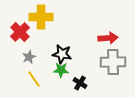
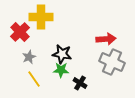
red arrow: moved 2 px left, 1 px down
gray cross: moved 1 px left; rotated 25 degrees clockwise
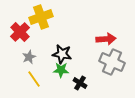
yellow cross: rotated 20 degrees counterclockwise
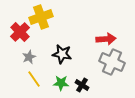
green star: moved 13 px down
black cross: moved 2 px right, 2 px down
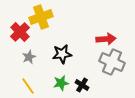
black star: rotated 18 degrees counterclockwise
yellow line: moved 6 px left, 7 px down
green star: rotated 14 degrees counterclockwise
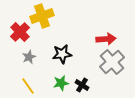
yellow cross: moved 1 px right, 1 px up
gray cross: rotated 25 degrees clockwise
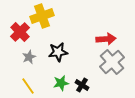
black star: moved 4 px left, 2 px up
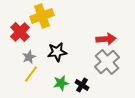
black star: moved 1 px left
gray cross: moved 5 px left
yellow line: moved 3 px right, 12 px up; rotated 72 degrees clockwise
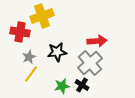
red cross: rotated 36 degrees counterclockwise
red arrow: moved 9 px left, 2 px down
gray cross: moved 17 px left, 1 px down
green star: moved 1 px right, 3 px down
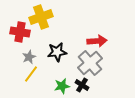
yellow cross: moved 1 px left, 1 px down
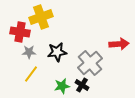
red arrow: moved 22 px right, 3 px down
gray star: moved 5 px up; rotated 24 degrees clockwise
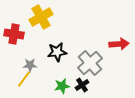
yellow cross: rotated 10 degrees counterclockwise
red cross: moved 6 px left, 2 px down
gray star: moved 1 px right, 13 px down
yellow line: moved 7 px left, 5 px down
black cross: rotated 24 degrees clockwise
